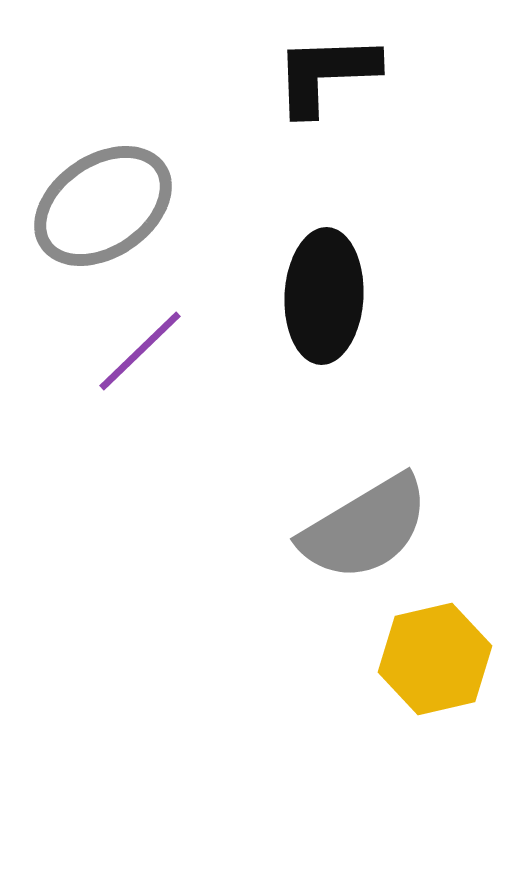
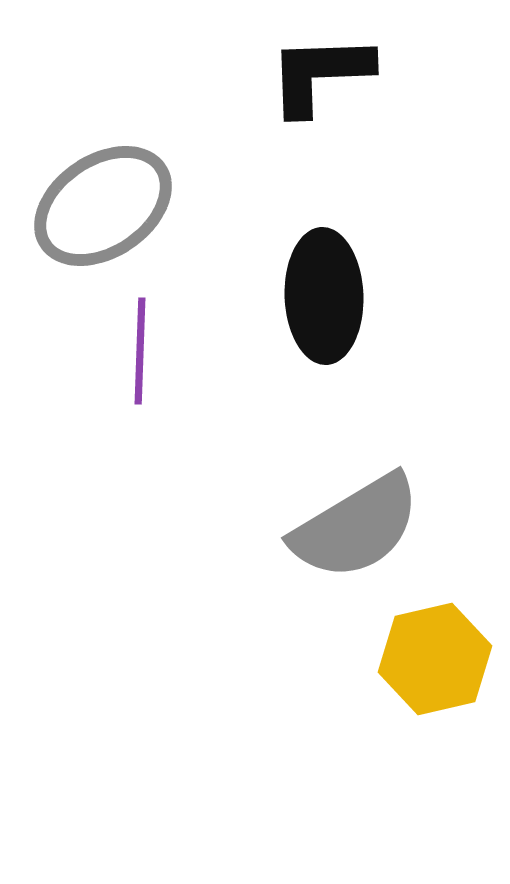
black L-shape: moved 6 px left
black ellipse: rotated 5 degrees counterclockwise
purple line: rotated 44 degrees counterclockwise
gray semicircle: moved 9 px left, 1 px up
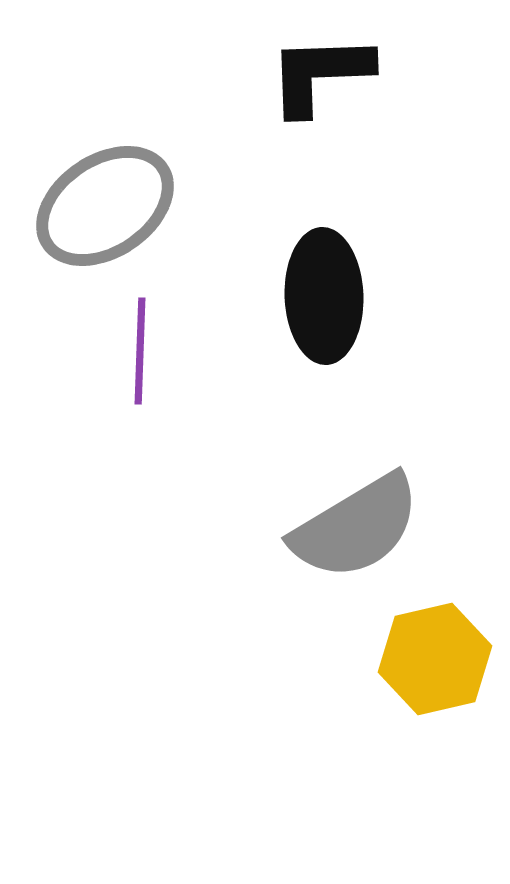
gray ellipse: moved 2 px right
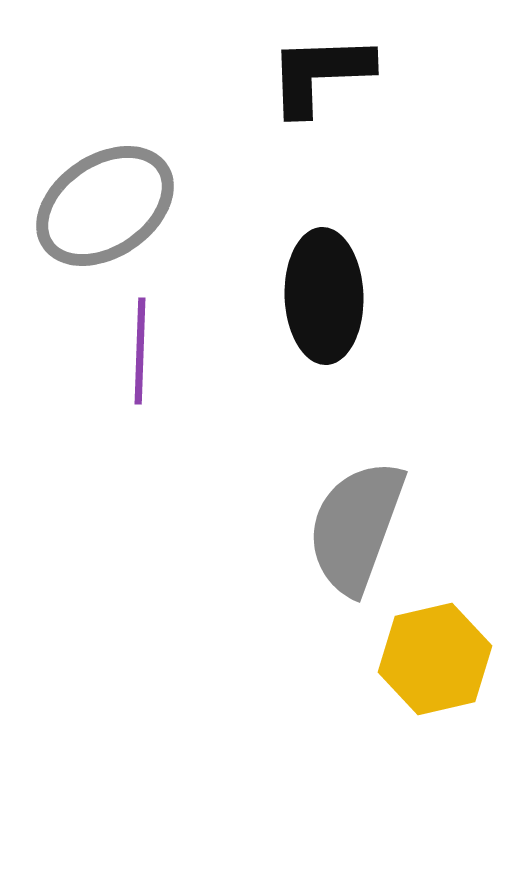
gray semicircle: rotated 141 degrees clockwise
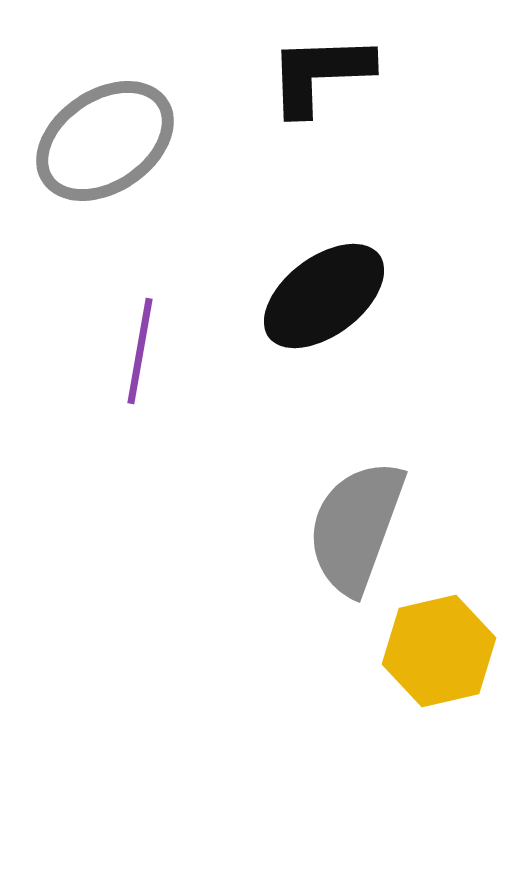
gray ellipse: moved 65 px up
black ellipse: rotated 55 degrees clockwise
purple line: rotated 8 degrees clockwise
yellow hexagon: moved 4 px right, 8 px up
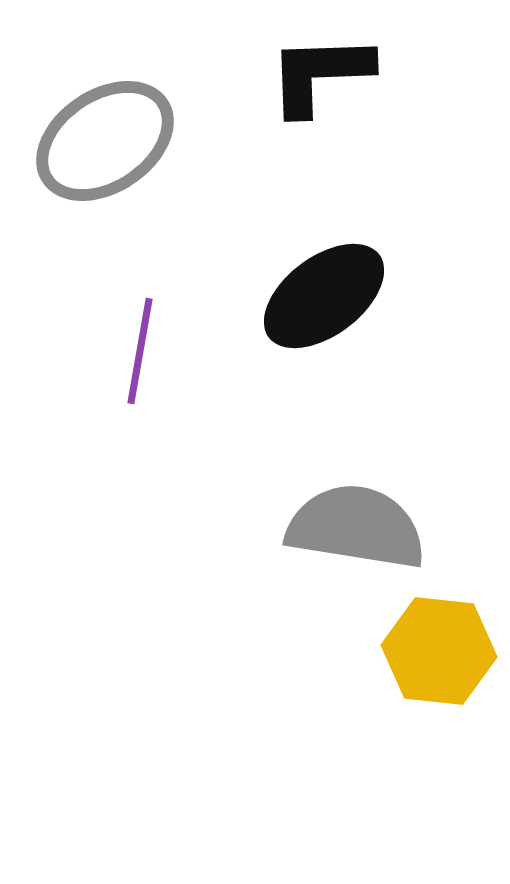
gray semicircle: rotated 79 degrees clockwise
yellow hexagon: rotated 19 degrees clockwise
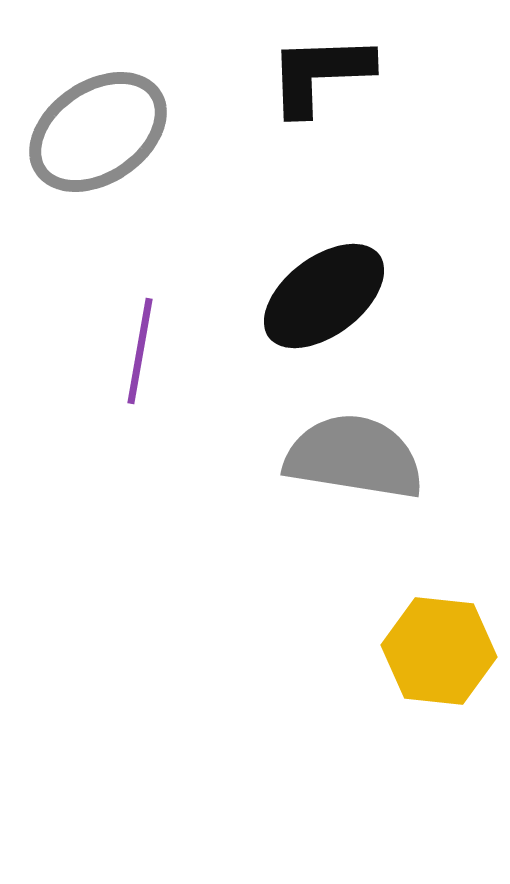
gray ellipse: moved 7 px left, 9 px up
gray semicircle: moved 2 px left, 70 px up
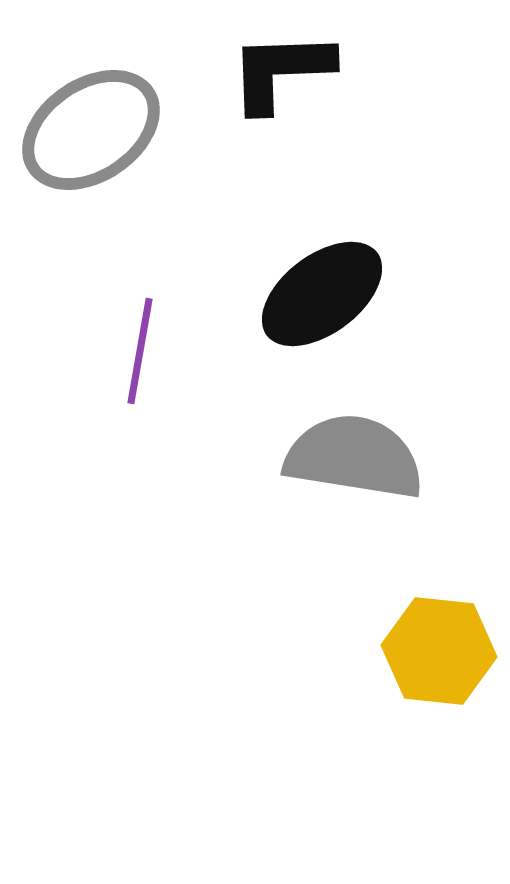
black L-shape: moved 39 px left, 3 px up
gray ellipse: moved 7 px left, 2 px up
black ellipse: moved 2 px left, 2 px up
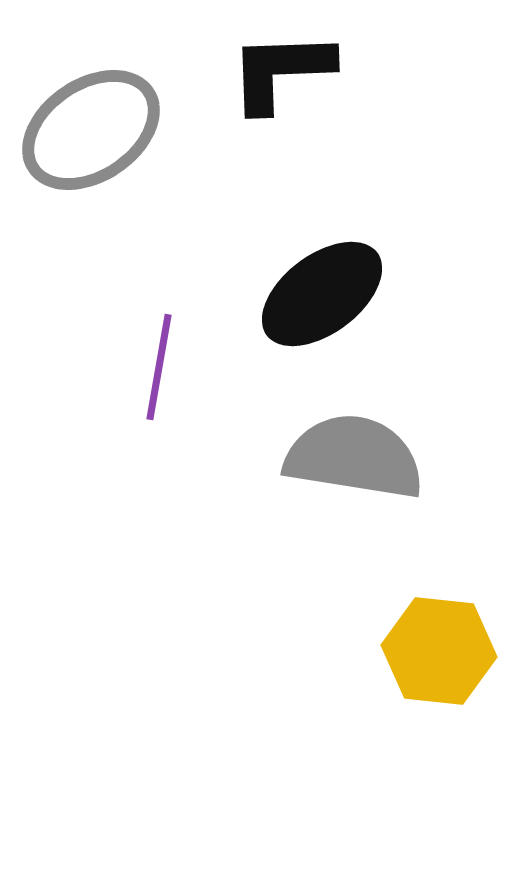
purple line: moved 19 px right, 16 px down
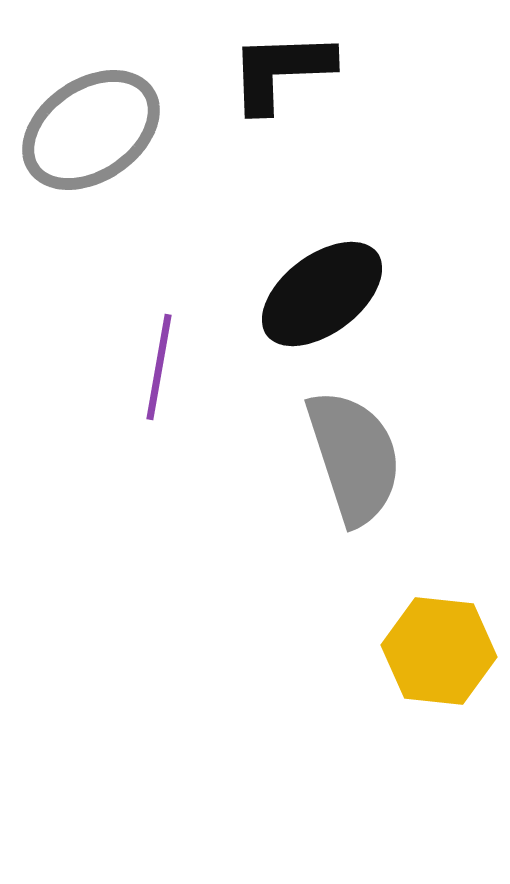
gray semicircle: rotated 63 degrees clockwise
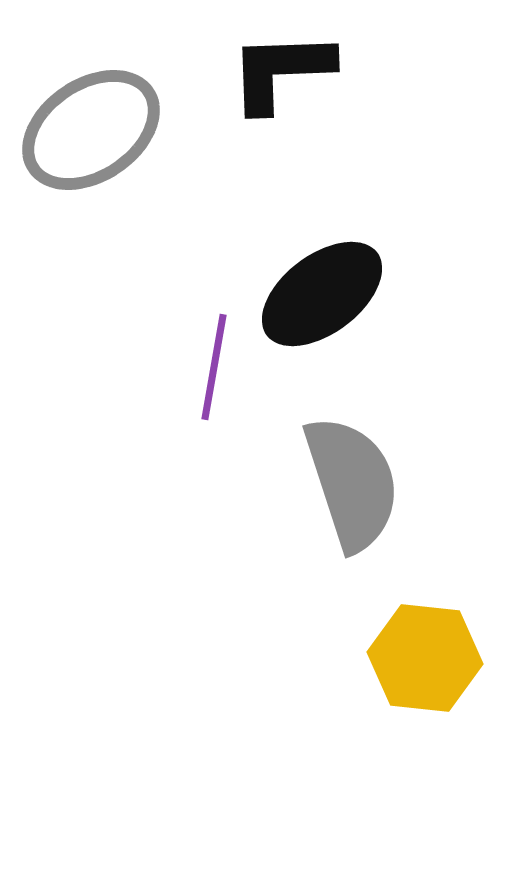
purple line: moved 55 px right
gray semicircle: moved 2 px left, 26 px down
yellow hexagon: moved 14 px left, 7 px down
